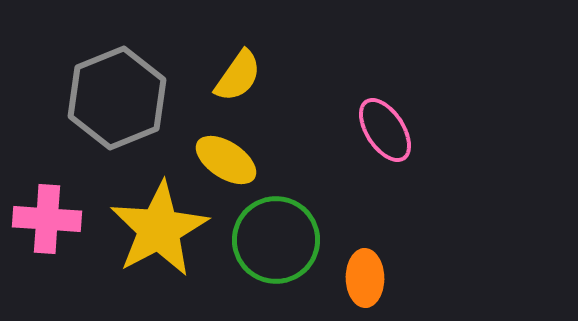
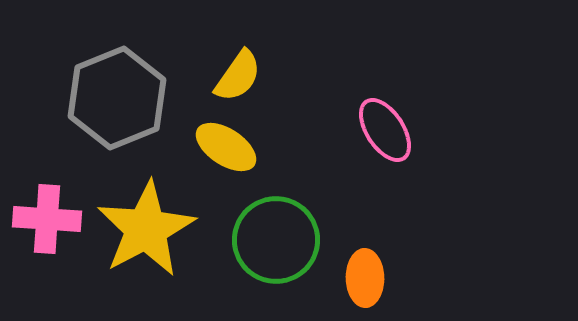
yellow ellipse: moved 13 px up
yellow star: moved 13 px left
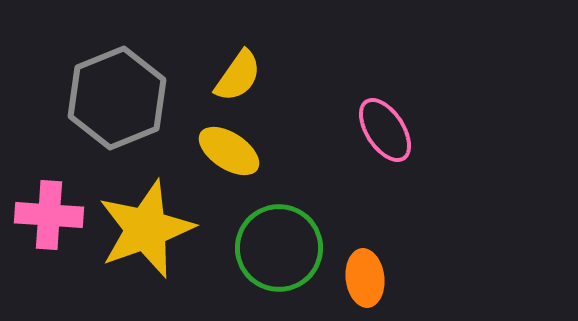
yellow ellipse: moved 3 px right, 4 px down
pink cross: moved 2 px right, 4 px up
yellow star: rotated 8 degrees clockwise
green circle: moved 3 px right, 8 px down
orange ellipse: rotated 6 degrees counterclockwise
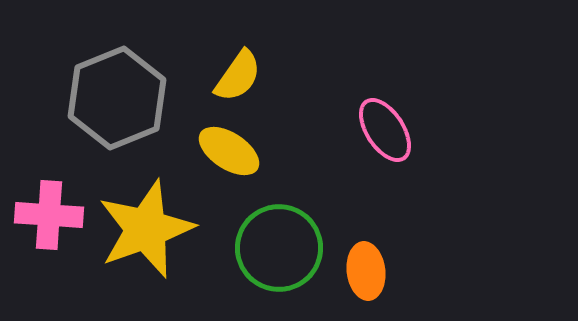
orange ellipse: moved 1 px right, 7 px up
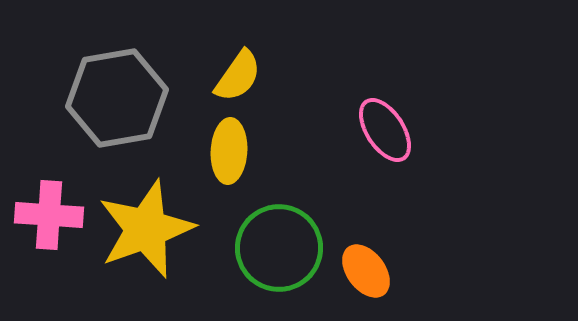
gray hexagon: rotated 12 degrees clockwise
yellow ellipse: rotated 60 degrees clockwise
orange ellipse: rotated 30 degrees counterclockwise
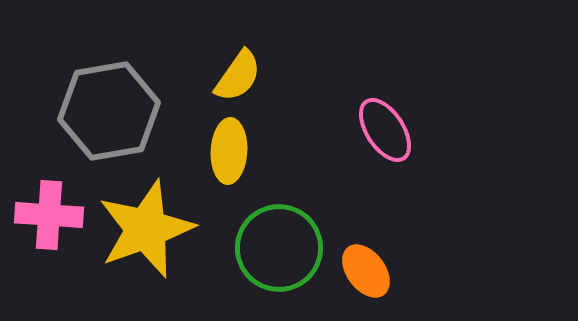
gray hexagon: moved 8 px left, 13 px down
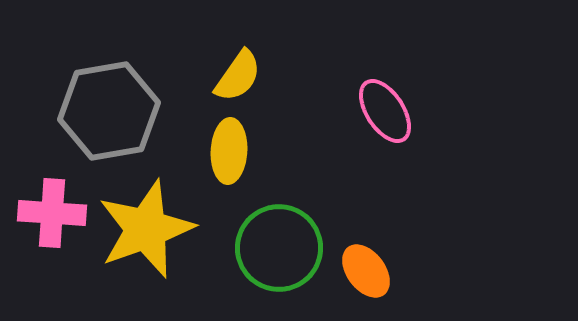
pink ellipse: moved 19 px up
pink cross: moved 3 px right, 2 px up
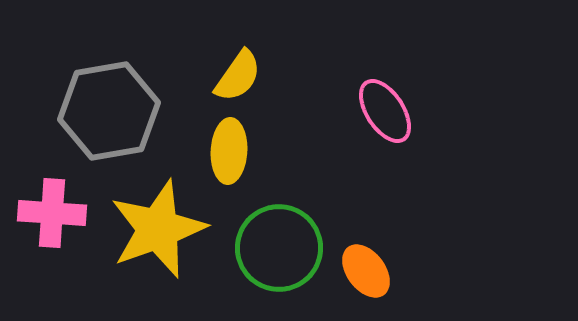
yellow star: moved 12 px right
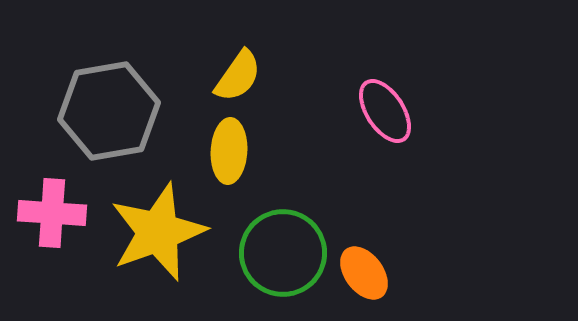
yellow star: moved 3 px down
green circle: moved 4 px right, 5 px down
orange ellipse: moved 2 px left, 2 px down
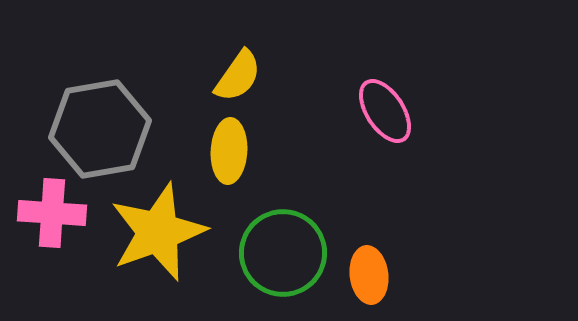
gray hexagon: moved 9 px left, 18 px down
orange ellipse: moved 5 px right, 2 px down; rotated 30 degrees clockwise
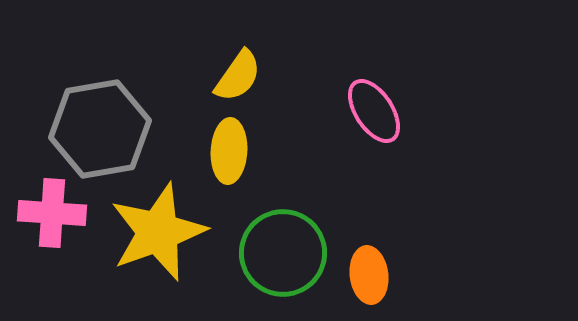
pink ellipse: moved 11 px left
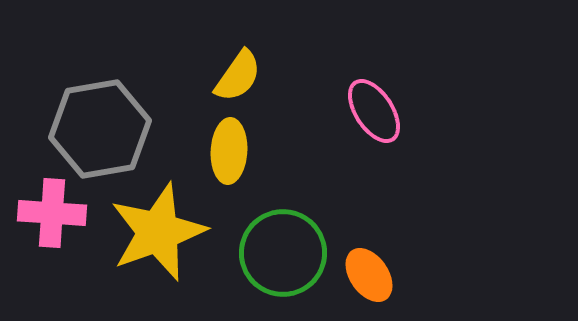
orange ellipse: rotated 28 degrees counterclockwise
